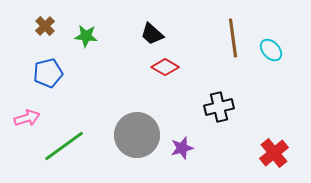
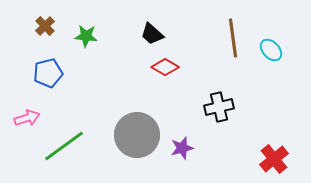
red cross: moved 6 px down
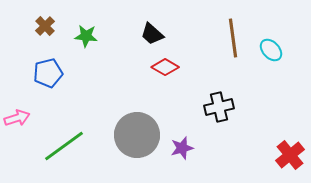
pink arrow: moved 10 px left
red cross: moved 16 px right, 4 px up
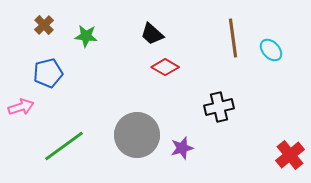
brown cross: moved 1 px left, 1 px up
pink arrow: moved 4 px right, 11 px up
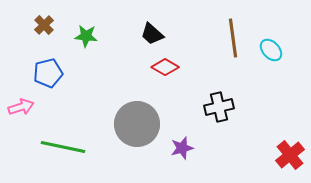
gray circle: moved 11 px up
green line: moved 1 px left, 1 px down; rotated 48 degrees clockwise
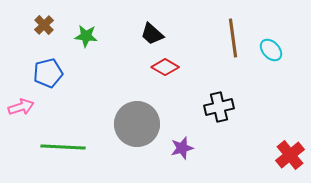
green line: rotated 9 degrees counterclockwise
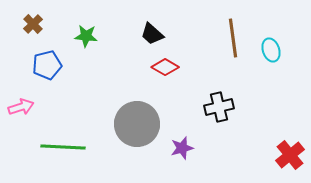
brown cross: moved 11 px left, 1 px up
cyan ellipse: rotated 25 degrees clockwise
blue pentagon: moved 1 px left, 8 px up
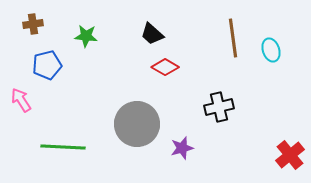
brown cross: rotated 36 degrees clockwise
pink arrow: moved 7 px up; rotated 105 degrees counterclockwise
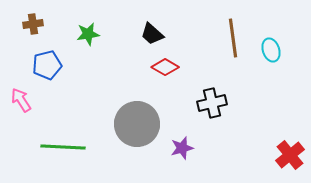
green star: moved 2 px right, 2 px up; rotated 15 degrees counterclockwise
black cross: moved 7 px left, 4 px up
